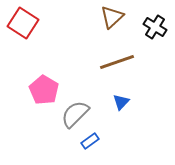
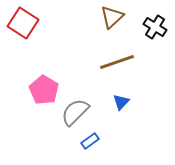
gray semicircle: moved 2 px up
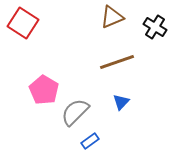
brown triangle: rotated 20 degrees clockwise
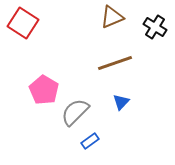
brown line: moved 2 px left, 1 px down
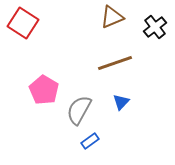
black cross: rotated 20 degrees clockwise
gray semicircle: moved 4 px right, 2 px up; rotated 16 degrees counterclockwise
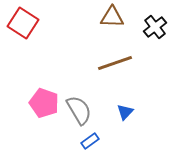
brown triangle: rotated 25 degrees clockwise
pink pentagon: moved 13 px down; rotated 12 degrees counterclockwise
blue triangle: moved 4 px right, 10 px down
gray semicircle: rotated 120 degrees clockwise
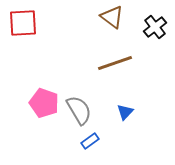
brown triangle: rotated 35 degrees clockwise
red square: rotated 36 degrees counterclockwise
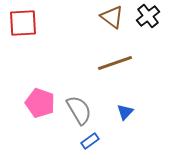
black cross: moved 7 px left, 11 px up
pink pentagon: moved 4 px left
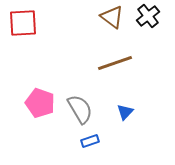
gray semicircle: moved 1 px right, 1 px up
blue rectangle: rotated 18 degrees clockwise
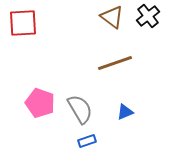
blue triangle: rotated 24 degrees clockwise
blue rectangle: moved 3 px left
